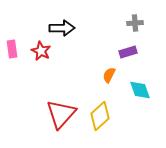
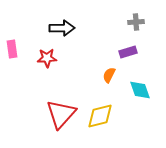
gray cross: moved 1 px right, 1 px up
red star: moved 6 px right, 7 px down; rotated 30 degrees counterclockwise
yellow diamond: rotated 28 degrees clockwise
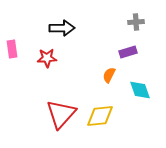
yellow diamond: rotated 8 degrees clockwise
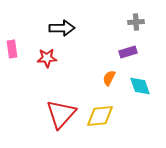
orange semicircle: moved 3 px down
cyan diamond: moved 4 px up
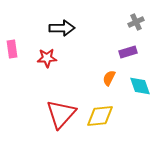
gray cross: rotated 21 degrees counterclockwise
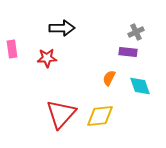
gray cross: moved 10 px down
purple rectangle: rotated 24 degrees clockwise
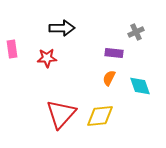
purple rectangle: moved 14 px left, 1 px down
